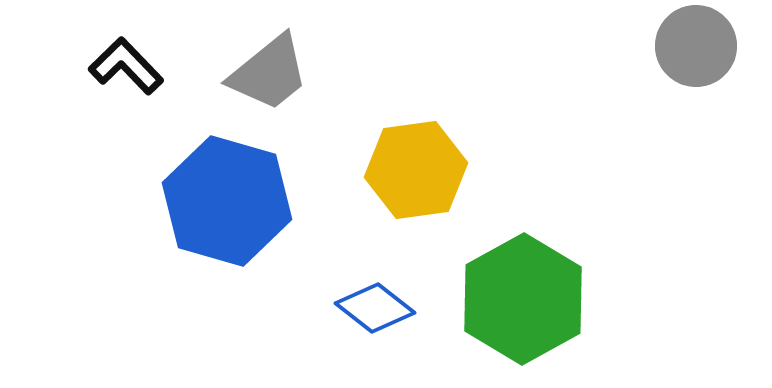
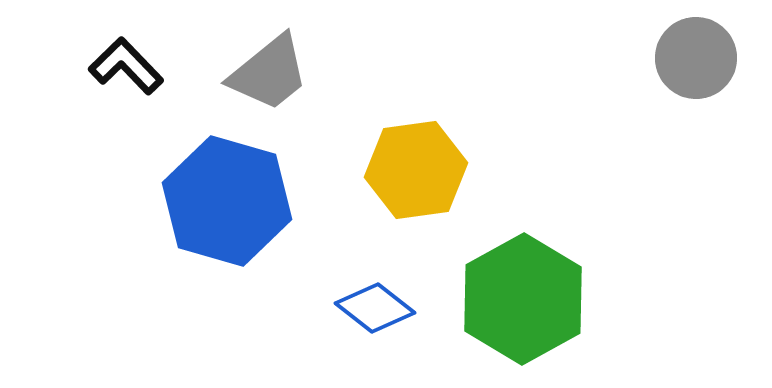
gray circle: moved 12 px down
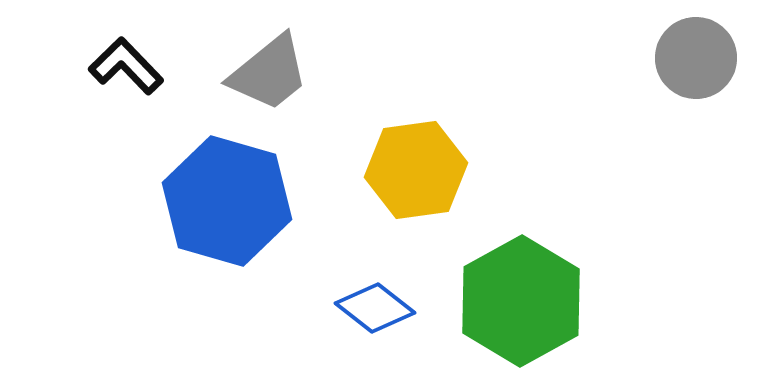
green hexagon: moved 2 px left, 2 px down
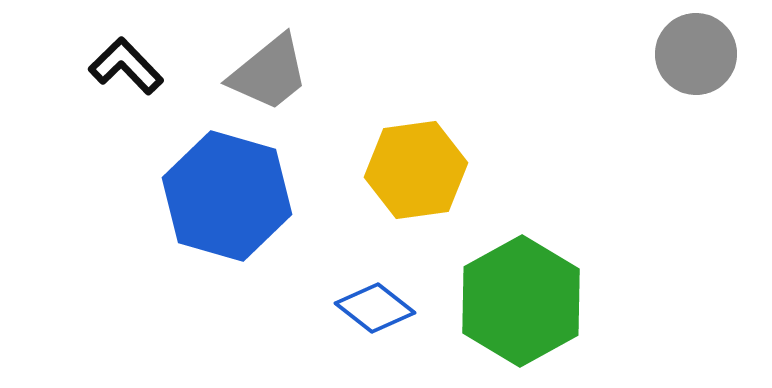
gray circle: moved 4 px up
blue hexagon: moved 5 px up
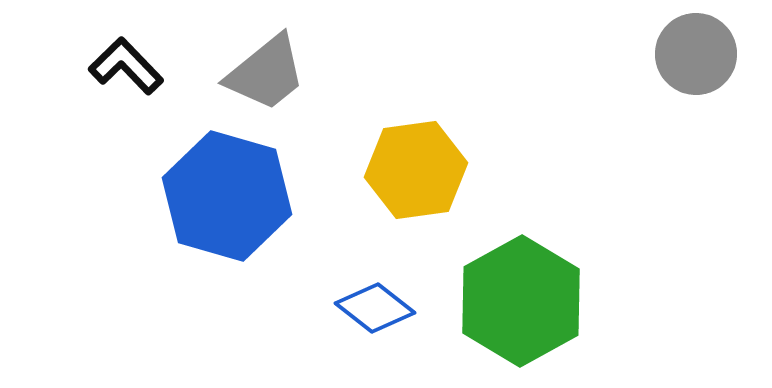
gray trapezoid: moved 3 px left
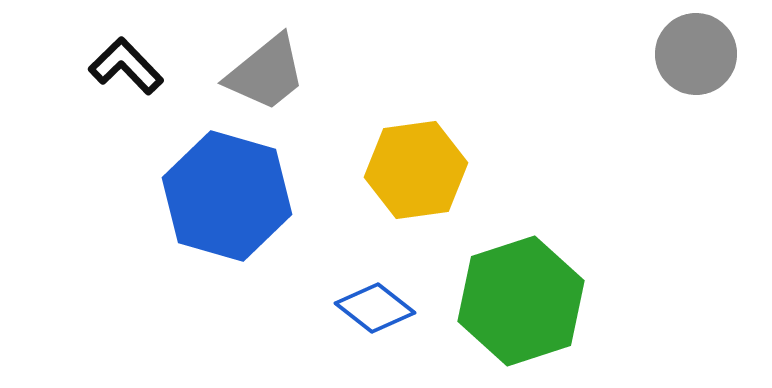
green hexagon: rotated 11 degrees clockwise
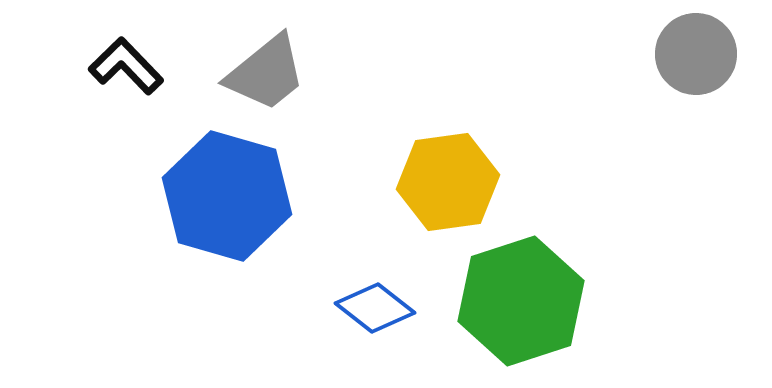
yellow hexagon: moved 32 px right, 12 px down
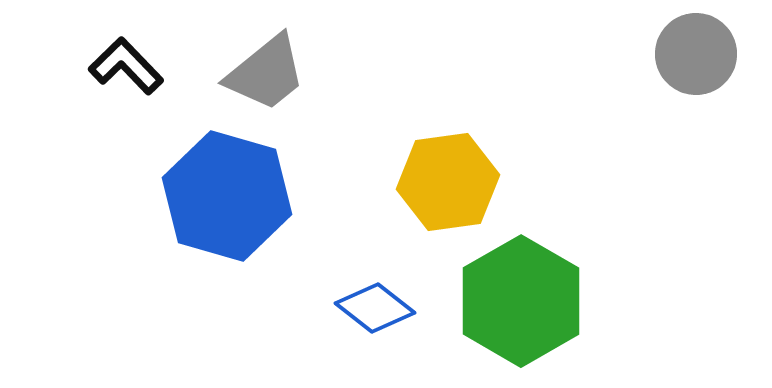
green hexagon: rotated 12 degrees counterclockwise
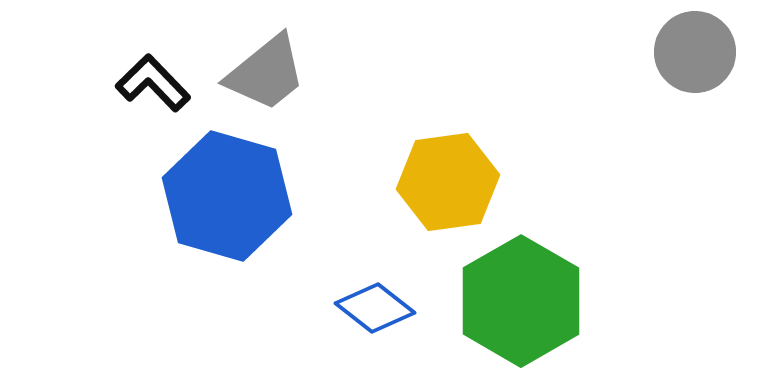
gray circle: moved 1 px left, 2 px up
black L-shape: moved 27 px right, 17 px down
